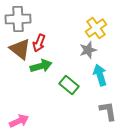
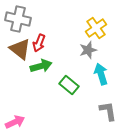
gray cross: rotated 15 degrees clockwise
cyan arrow: moved 1 px right, 1 px up
pink arrow: moved 4 px left, 1 px down
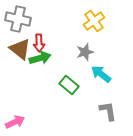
yellow cross: moved 2 px left, 7 px up
red arrow: rotated 24 degrees counterclockwise
gray star: moved 3 px left, 2 px down
green arrow: moved 1 px left, 8 px up
cyan arrow: rotated 35 degrees counterclockwise
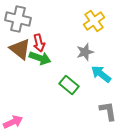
red arrow: rotated 12 degrees counterclockwise
green arrow: rotated 35 degrees clockwise
pink arrow: moved 2 px left
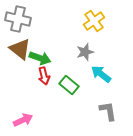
red arrow: moved 5 px right, 33 px down
pink arrow: moved 10 px right, 2 px up
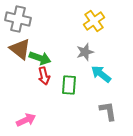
green rectangle: rotated 54 degrees clockwise
pink arrow: moved 3 px right
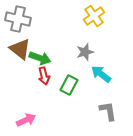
yellow cross: moved 5 px up
green rectangle: rotated 24 degrees clockwise
